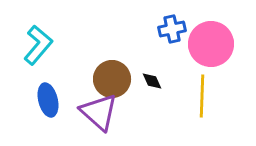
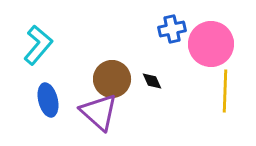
yellow line: moved 23 px right, 5 px up
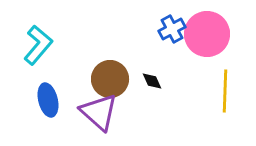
blue cross: rotated 16 degrees counterclockwise
pink circle: moved 4 px left, 10 px up
brown circle: moved 2 px left
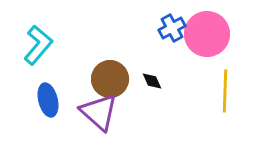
blue cross: moved 1 px up
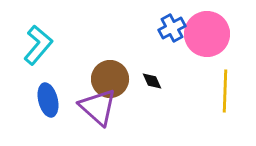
purple triangle: moved 1 px left, 5 px up
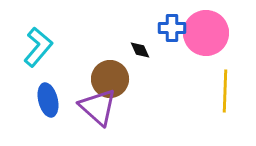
blue cross: rotated 28 degrees clockwise
pink circle: moved 1 px left, 1 px up
cyan L-shape: moved 2 px down
black diamond: moved 12 px left, 31 px up
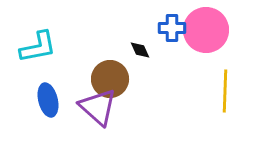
pink circle: moved 3 px up
cyan L-shape: rotated 39 degrees clockwise
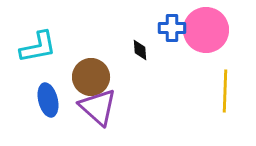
black diamond: rotated 20 degrees clockwise
brown circle: moved 19 px left, 2 px up
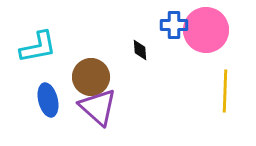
blue cross: moved 2 px right, 3 px up
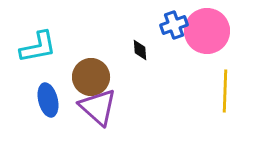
blue cross: rotated 20 degrees counterclockwise
pink circle: moved 1 px right, 1 px down
